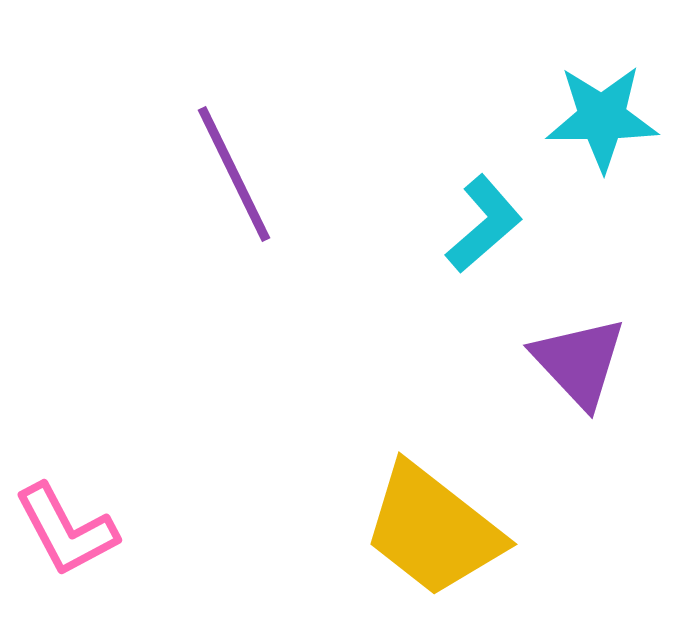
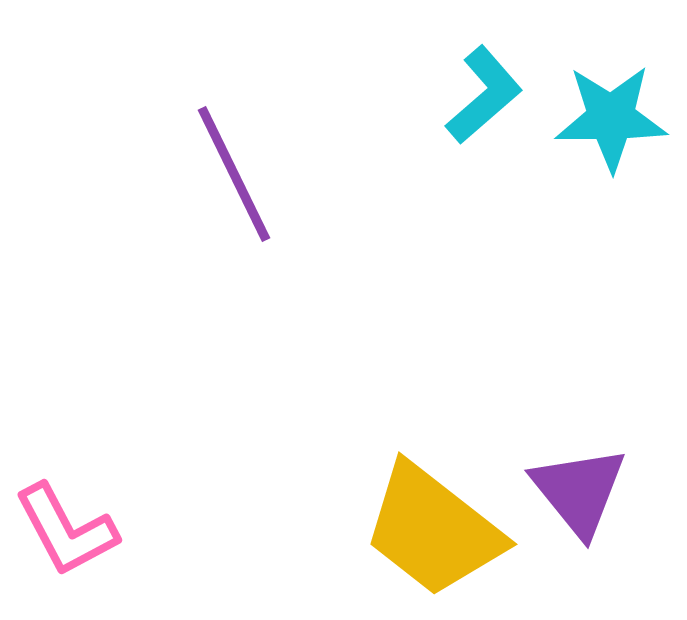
cyan star: moved 9 px right
cyan L-shape: moved 129 px up
purple triangle: moved 129 px down; rotated 4 degrees clockwise
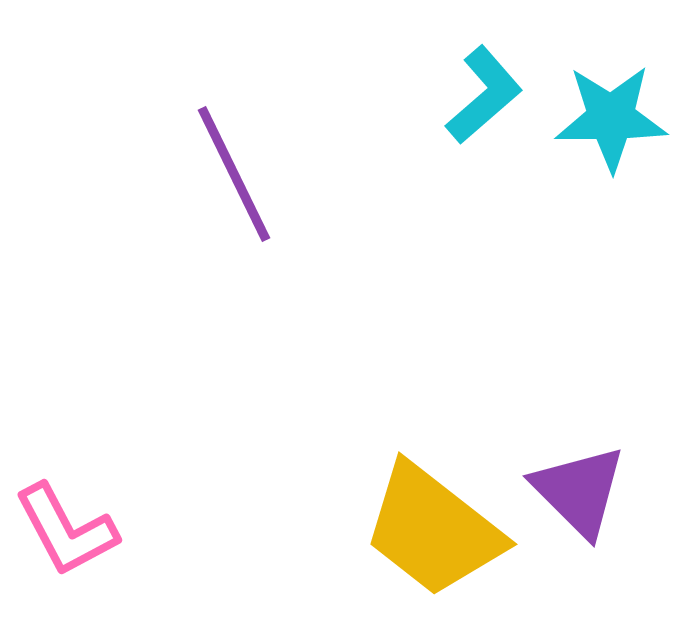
purple triangle: rotated 6 degrees counterclockwise
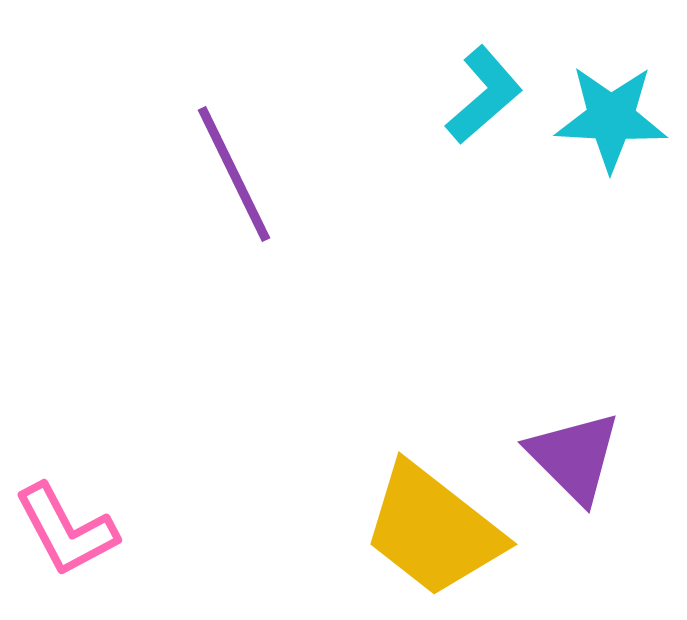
cyan star: rotated 3 degrees clockwise
purple triangle: moved 5 px left, 34 px up
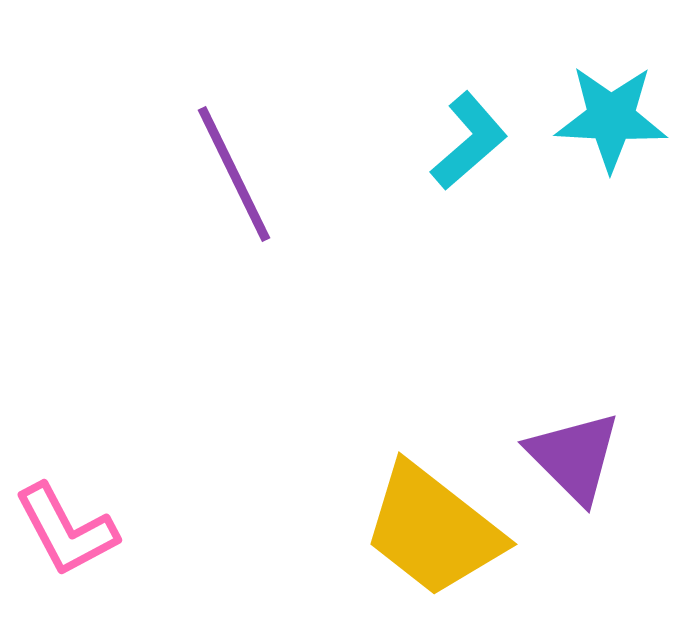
cyan L-shape: moved 15 px left, 46 px down
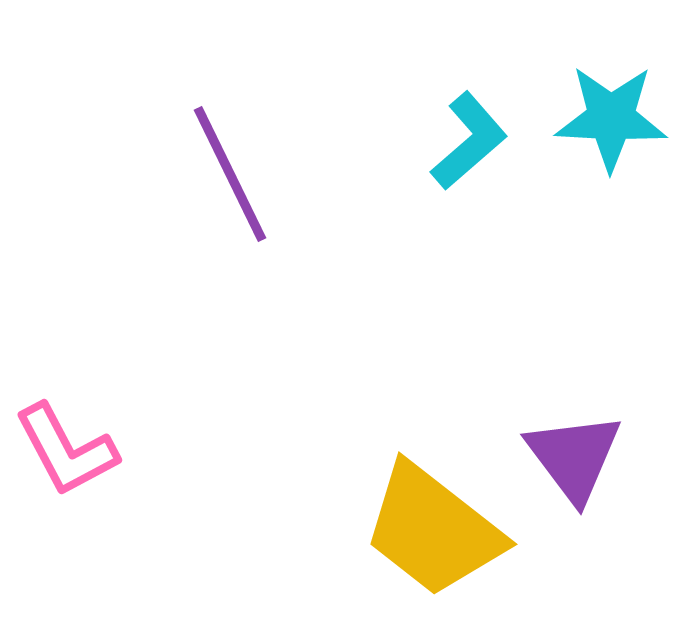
purple line: moved 4 px left
purple triangle: rotated 8 degrees clockwise
pink L-shape: moved 80 px up
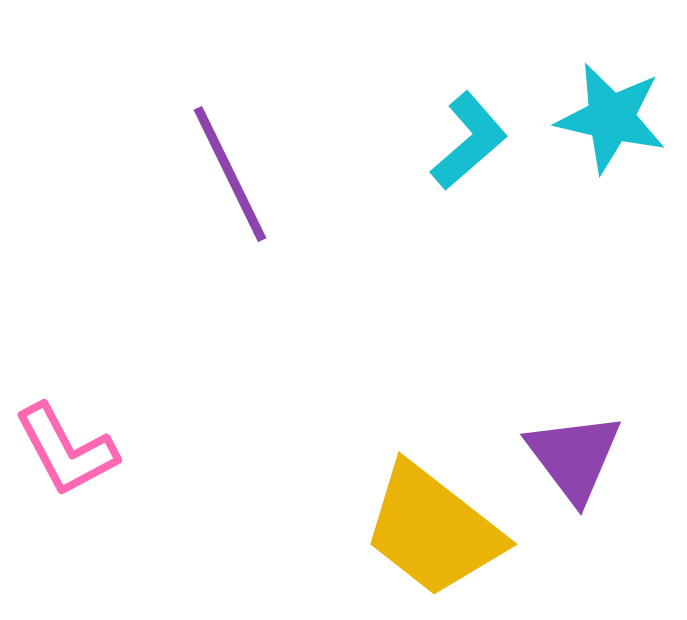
cyan star: rotated 10 degrees clockwise
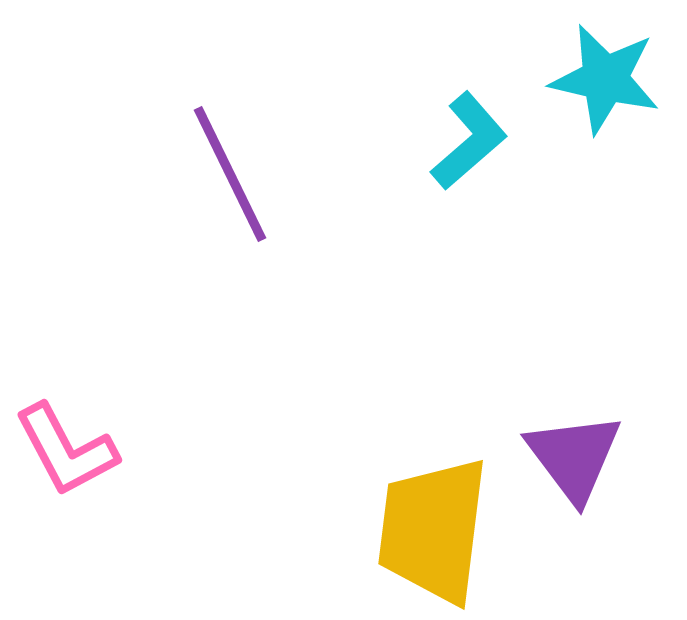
cyan star: moved 6 px left, 39 px up
yellow trapezoid: rotated 59 degrees clockwise
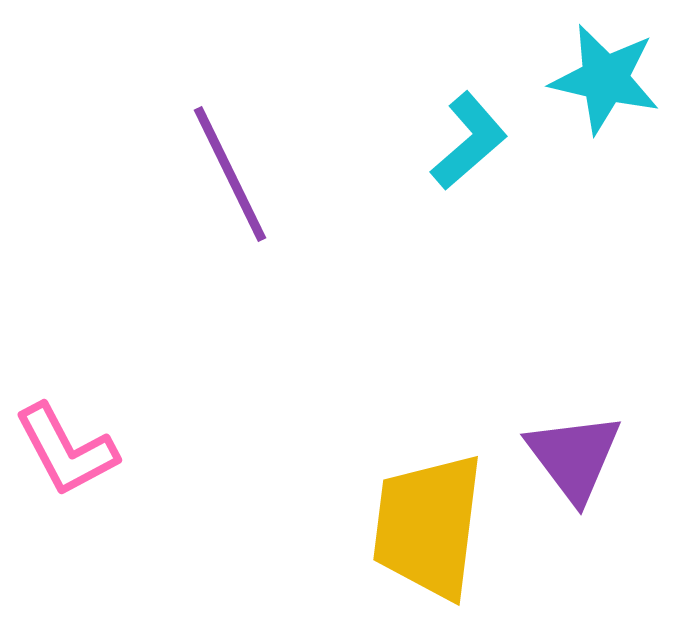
yellow trapezoid: moved 5 px left, 4 px up
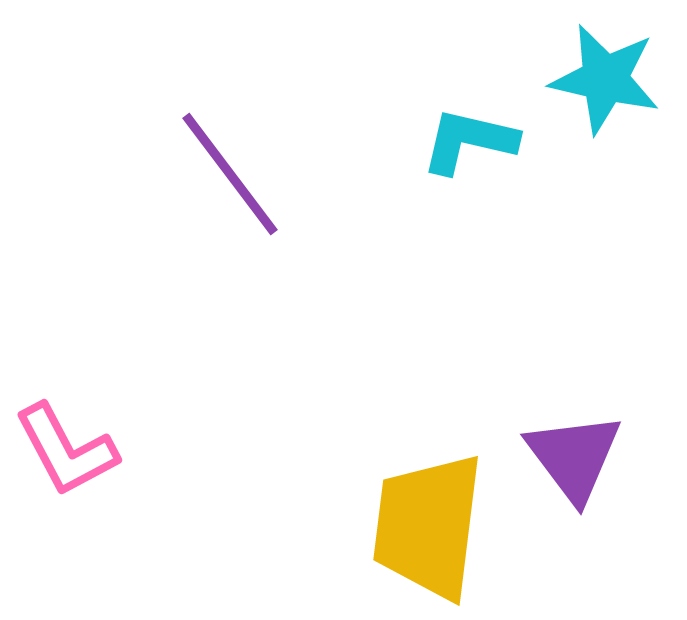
cyan L-shape: rotated 126 degrees counterclockwise
purple line: rotated 11 degrees counterclockwise
